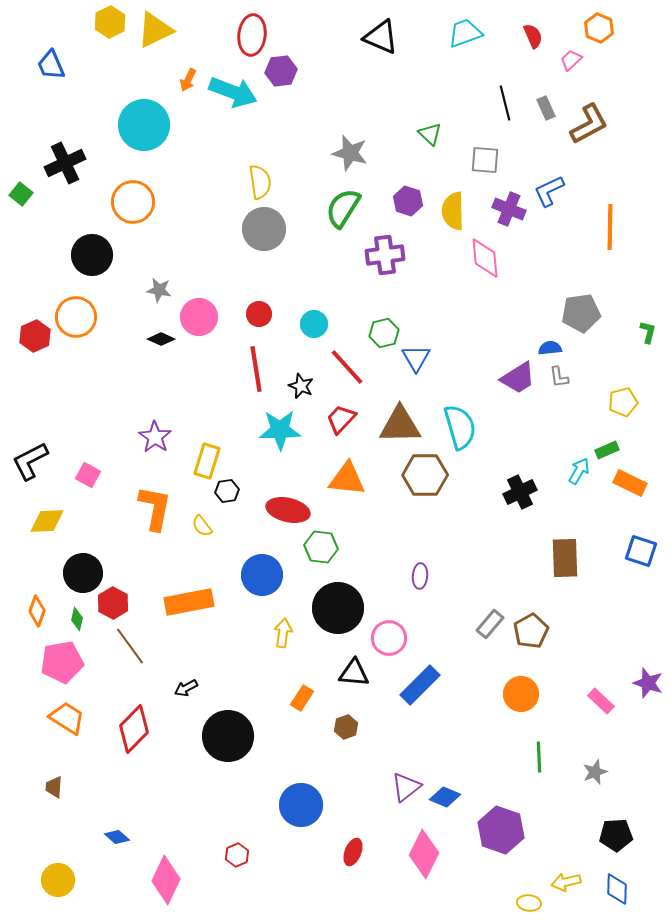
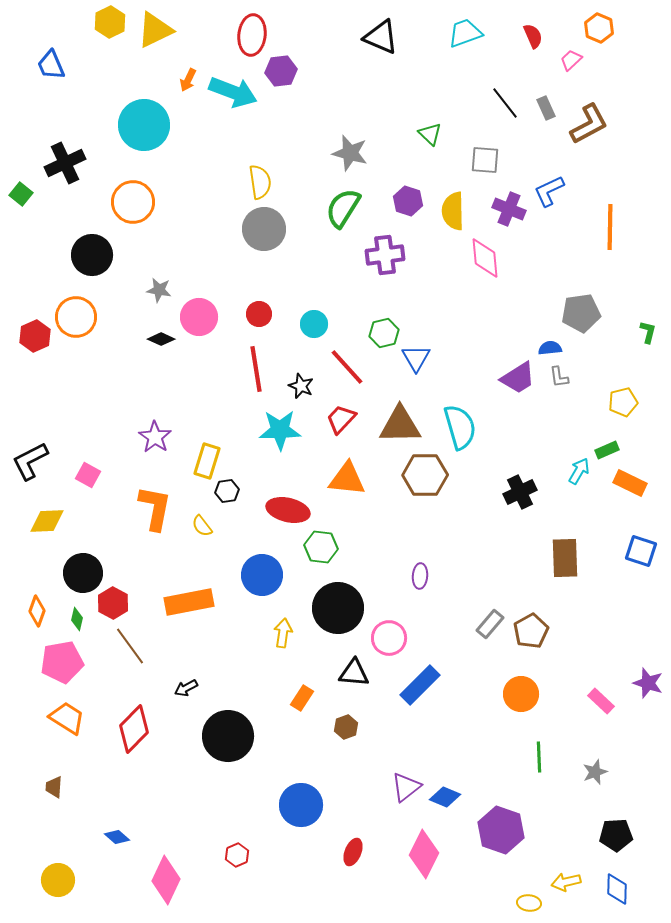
black line at (505, 103): rotated 24 degrees counterclockwise
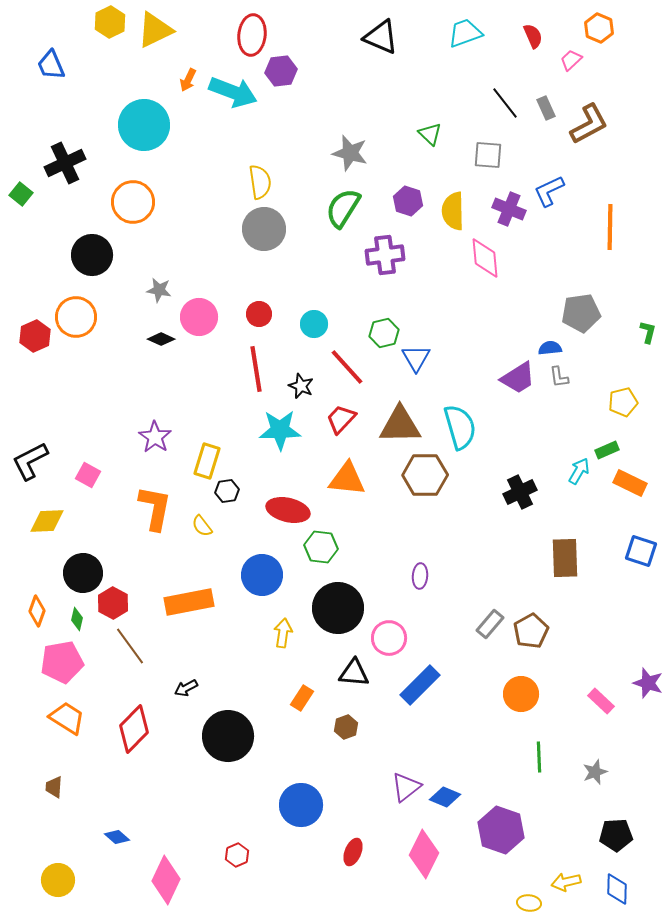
gray square at (485, 160): moved 3 px right, 5 px up
